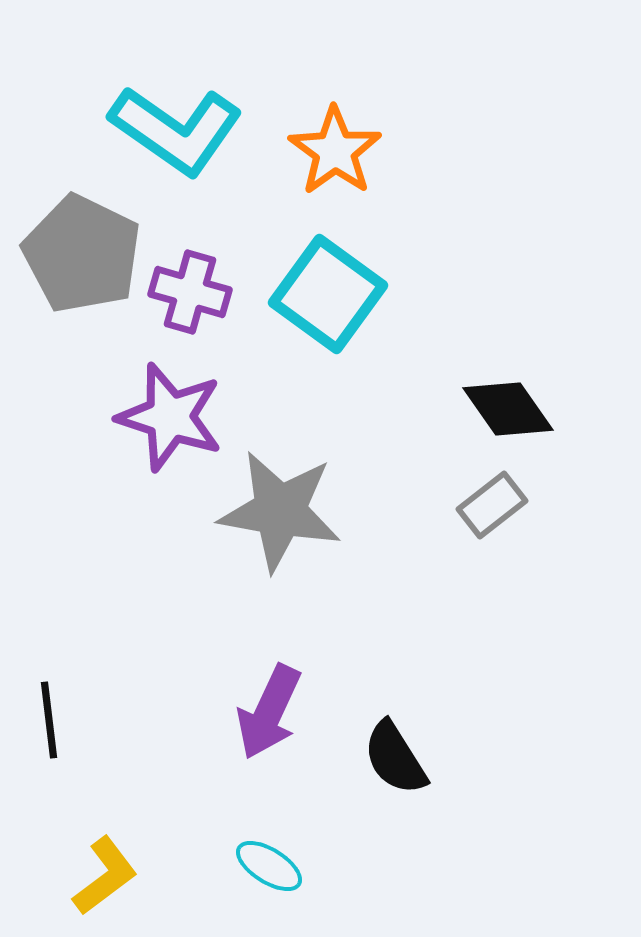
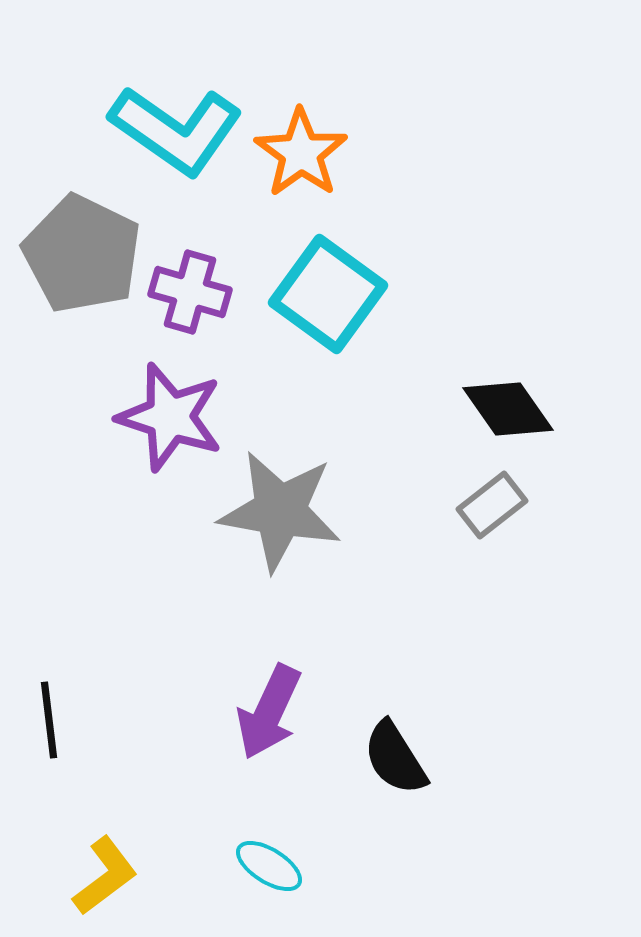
orange star: moved 34 px left, 2 px down
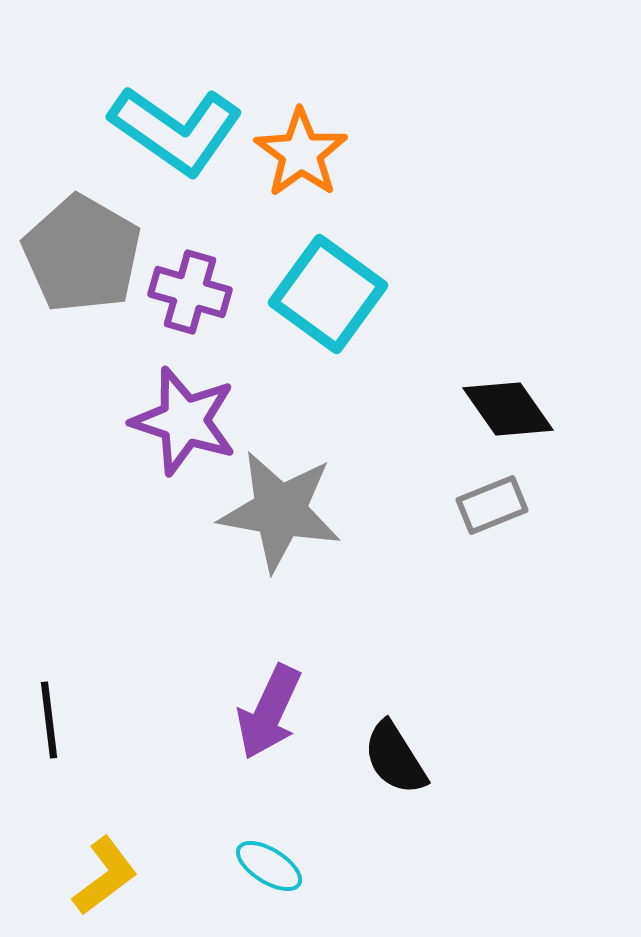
gray pentagon: rotated 4 degrees clockwise
purple star: moved 14 px right, 4 px down
gray rectangle: rotated 16 degrees clockwise
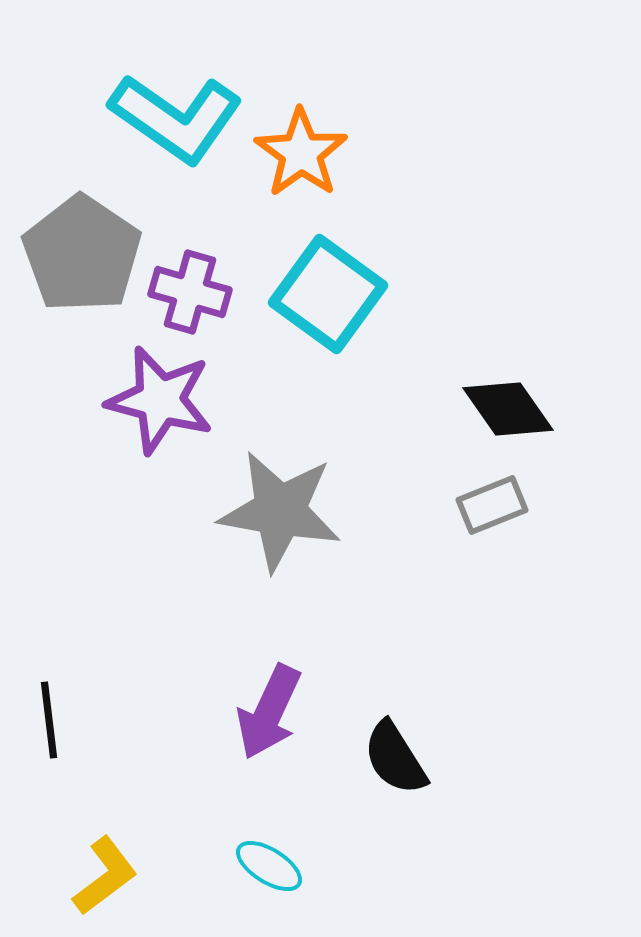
cyan L-shape: moved 12 px up
gray pentagon: rotated 4 degrees clockwise
purple star: moved 24 px left, 21 px up; rotated 3 degrees counterclockwise
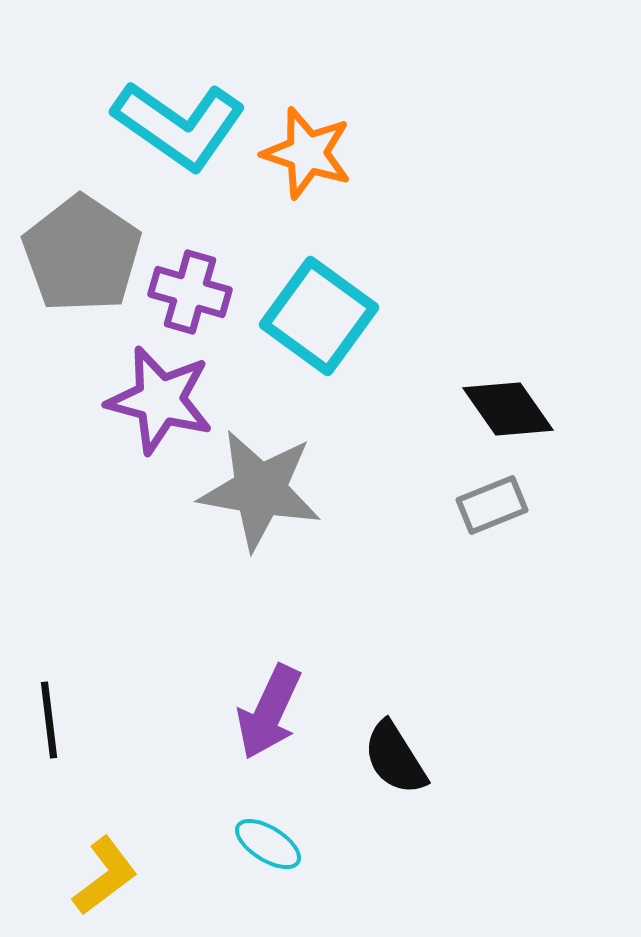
cyan L-shape: moved 3 px right, 7 px down
orange star: moved 6 px right; rotated 18 degrees counterclockwise
cyan square: moved 9 px left, 22 px down
gray star: moved 20 px left, 21 px up
cyan ellipse: moved 1 px left, 22 px up
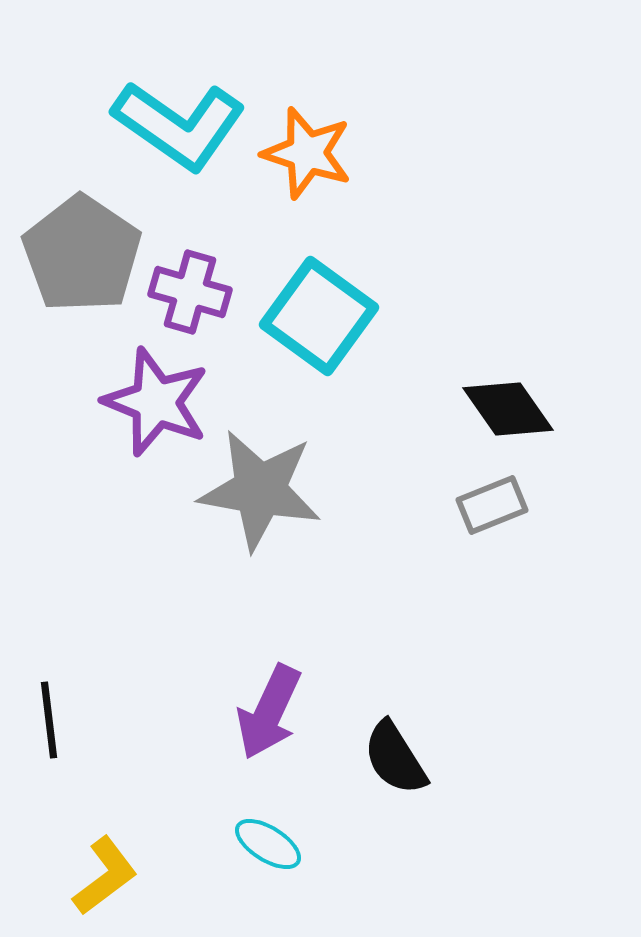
purple star: moved 4 px left, 2 px down; rotated 7 degrees clockwise
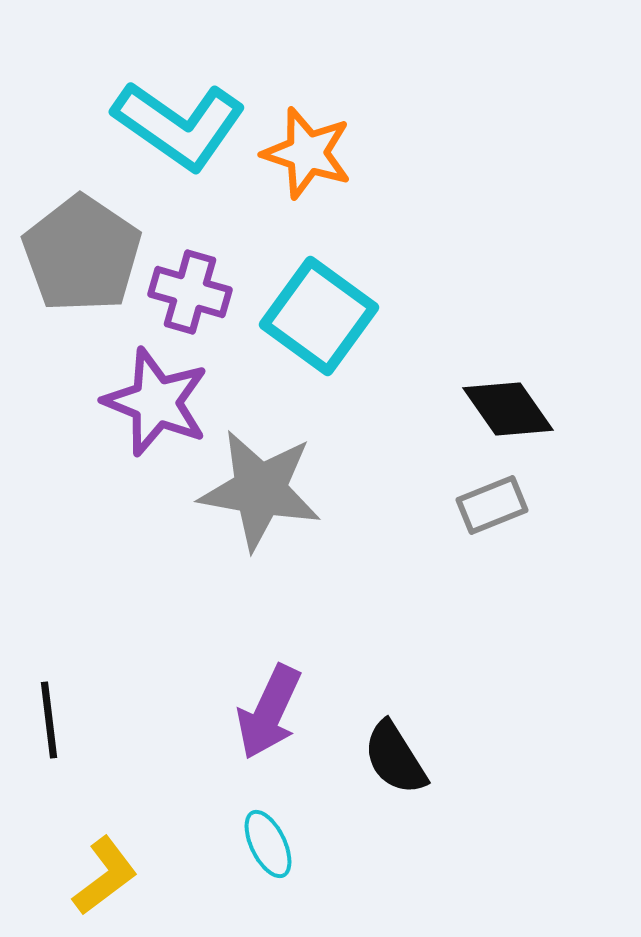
cyan ellipse: rotated 32 degrees clockwise
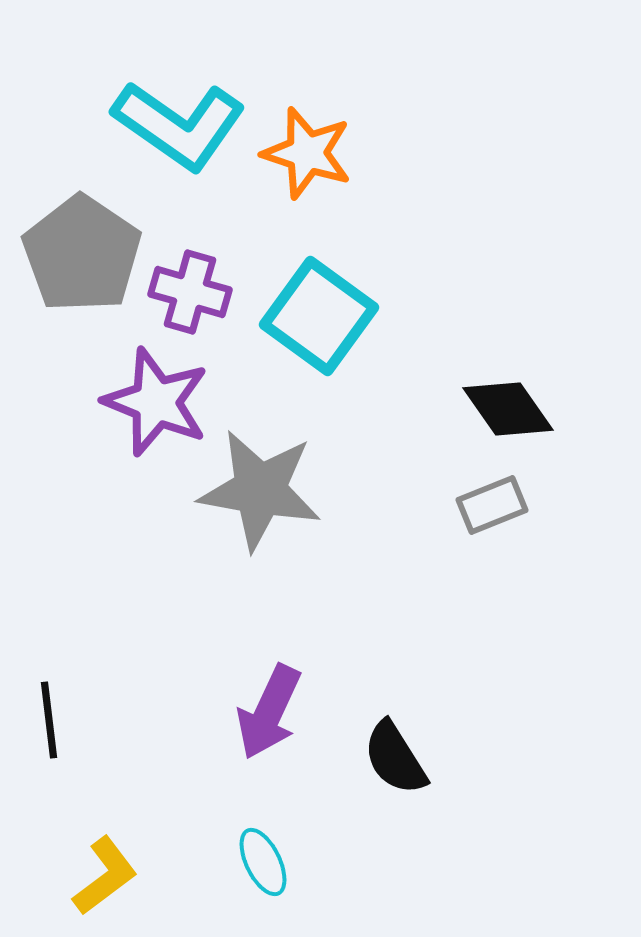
cyan ellipse: moved 5 px left, 18 px down
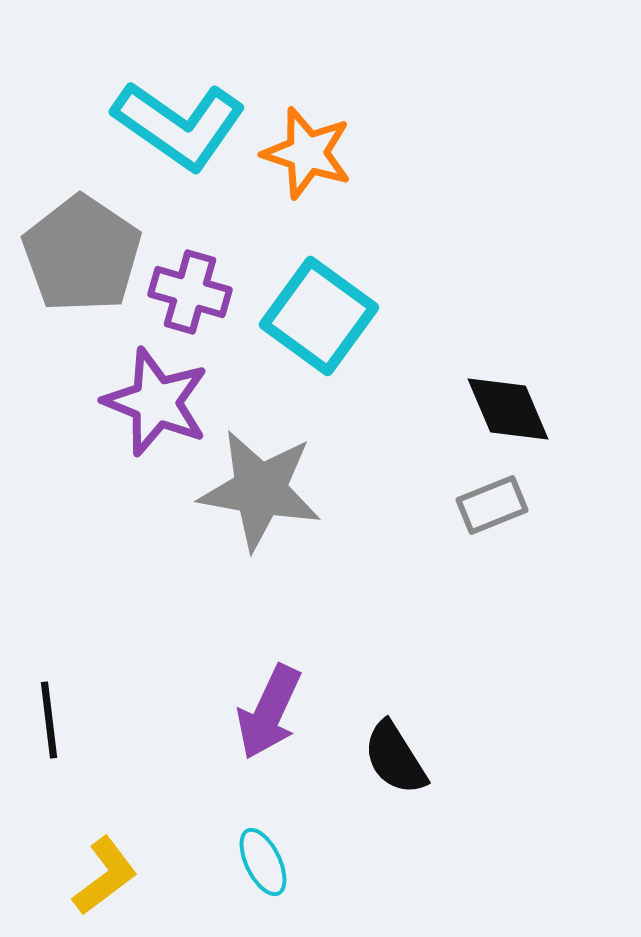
black diamond: rotated 12 degrees clockwise
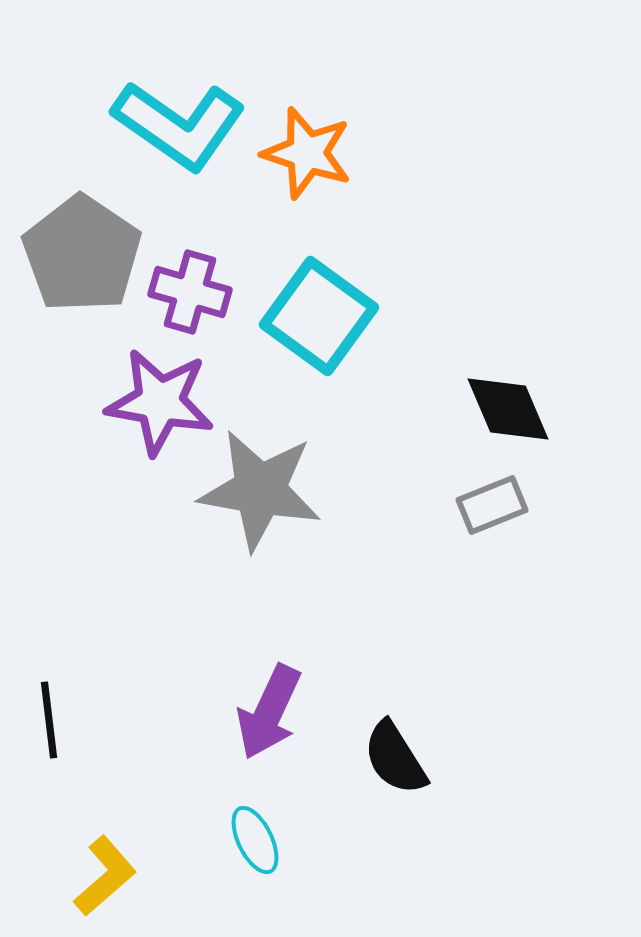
purple star: moved 4 px right; rotated 12 degrees counterclockwise
cyan ellipse: moved 8 px left, 22 px up
yellow L-shape: rotated 4 degrees counterclockwise
